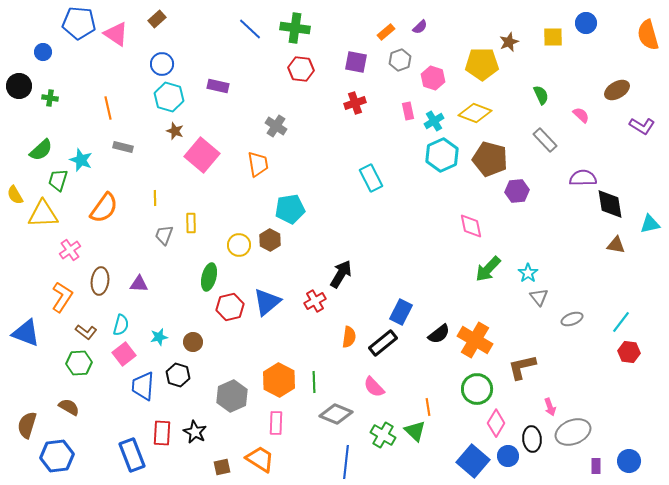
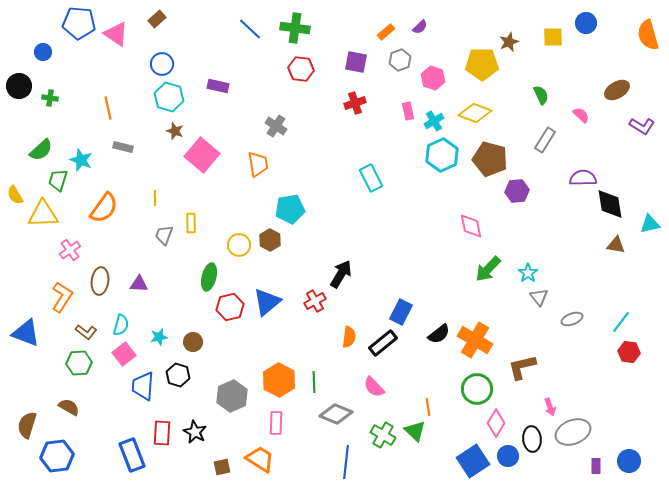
gray rectangle at (545, 140): rotated 75 degrees clockwise
blue square at (473, 461): rotated 16 degrees clockwise
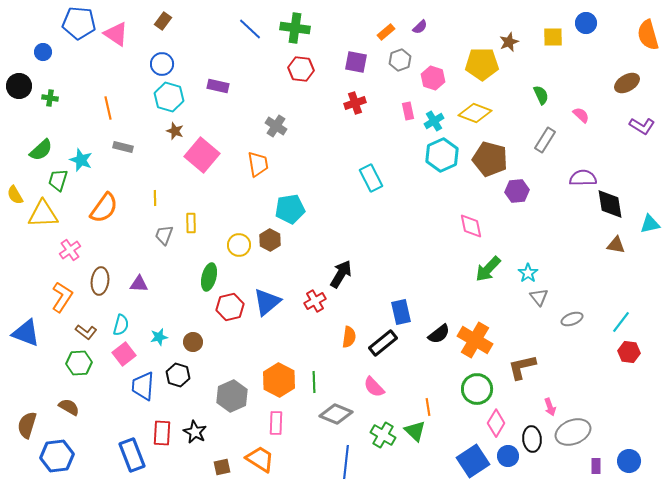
brown rectangle at (157, 19): moved 6 px right, 2 px down; rotated 12 degrees counterclockwise
brown ellipse at (617, 90): moved 10 px right, 7 px up
blue rectangle at (401, 312): rotated 40 degrees counterclockwise
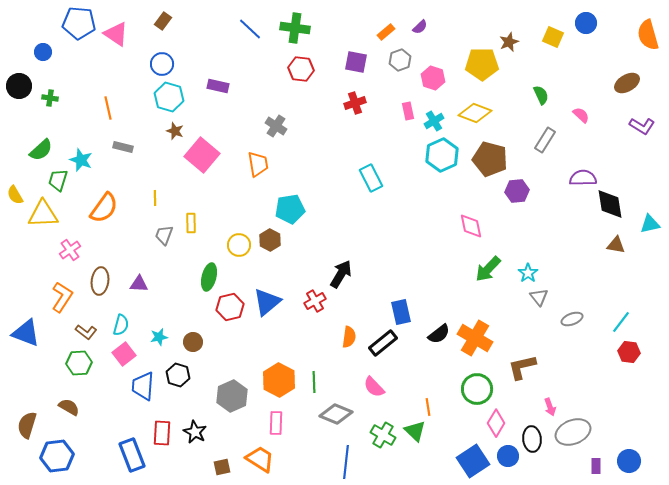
yellow square at (553, 37): rotated 25 degrees clockwise
orange cross at (475, 340): moved 2 px up
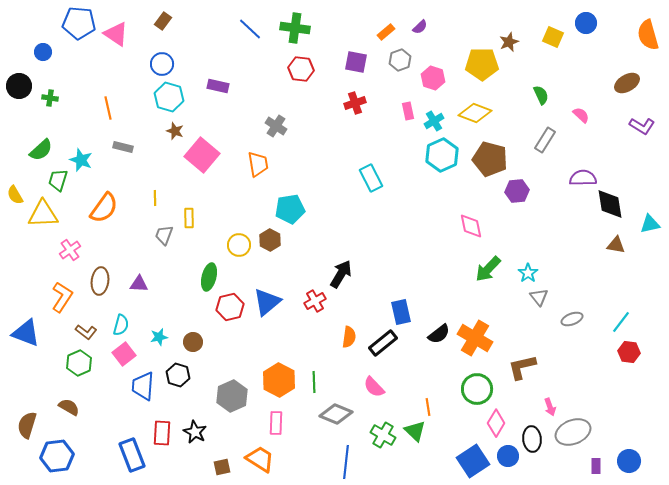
yellow rectangle at (191, 223): moved 2 px left, 5 px up
green hexagon at (79, 363): rotated 20 degrees counterclockwise
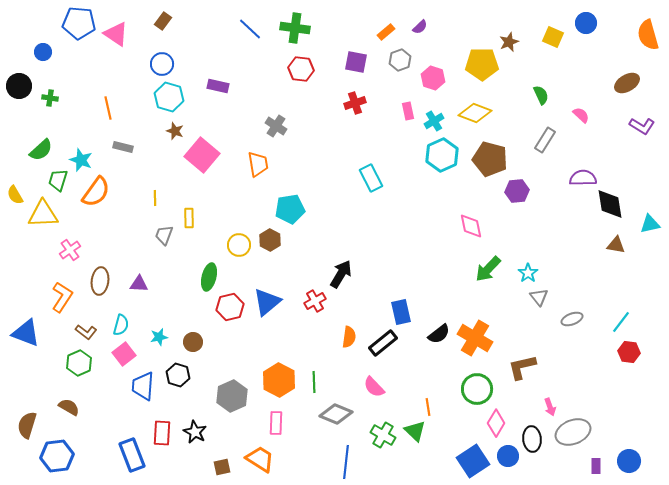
orange semicircle at (104, 208): moved 8 px left, 16 px up
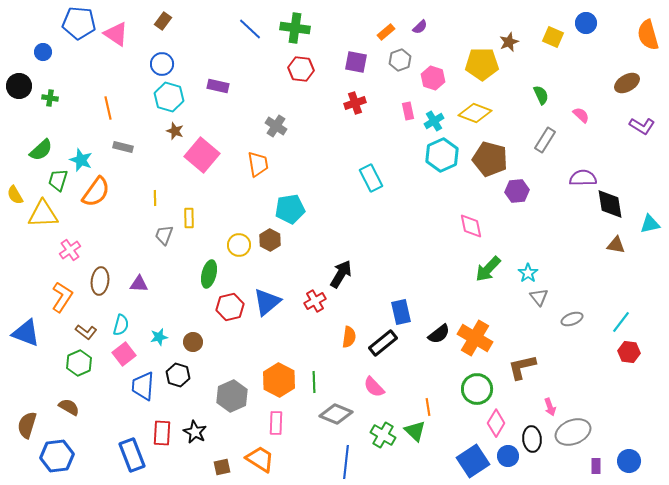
green ellipse at (209, 277): moved 3 px up
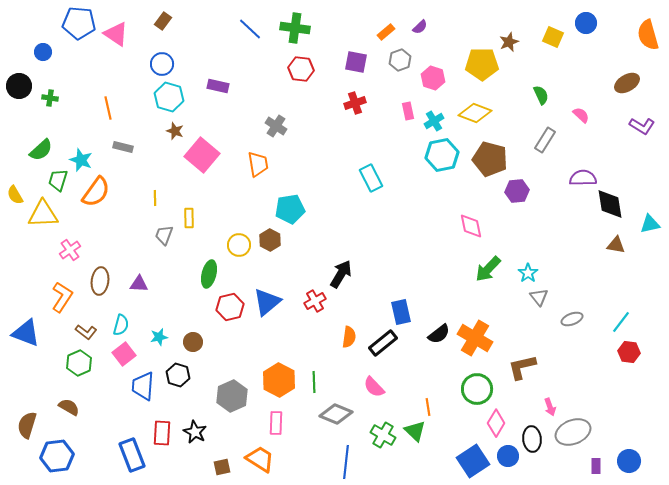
cyan hexagon at (442, 155): rotated 12 degrees clockwise
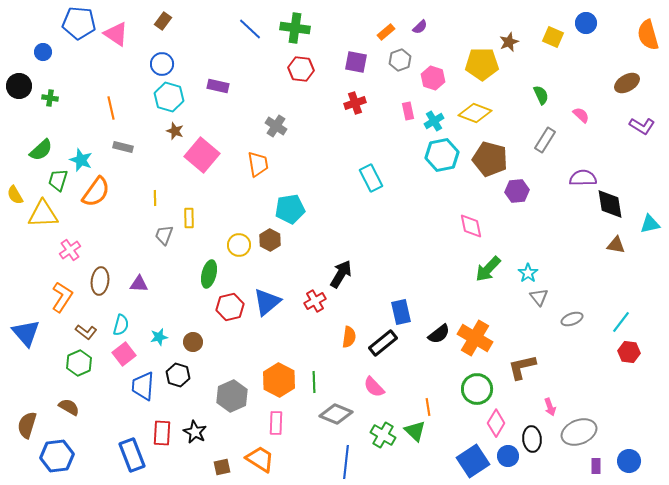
orange line at (108, 108): moved 3 px right
blue triangle at (26, 333): rotated 28 degrees clockwise
gray ellipse at (573, 432): moved 6 px right
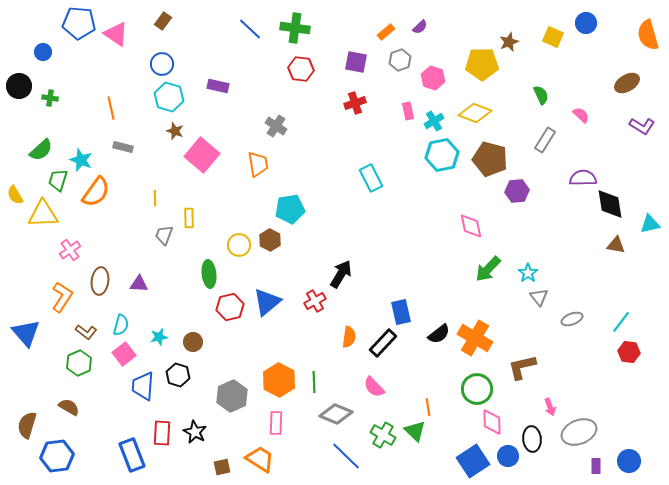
green ellipse at (209, 274): rotated 20 degrees counterclockwise
black rectangle at (383, 343): rotated 8 degrees counterclockwise
pink diamond at (496, 423): moved 4 px left, 1 px up; rotated 32 degrees counterclockwise
blue line at (346, 462): moved 6 px up; rotated 52 degrees counterclockwise
